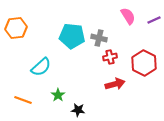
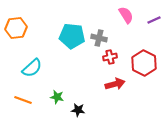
pink semicircle: moved 2 px left, 1 px up
cyan semicircle: moved 9 px left, 1 px down
green star: moved 1 px left, 2 px down; rotated 24 degrees counterclockwise
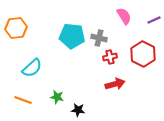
pink semicircle: moved 2 px left, 1 px down
red hexagon: moved 1 px left, 9 px up
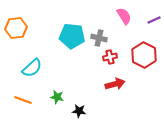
red hexagon: moved 1 px right, 1 px down
black star: moved 1 px right, 1 px down
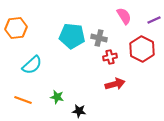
red hexagon: moved 2 px left, 6 px up
cyan semicircle: moved 3 px up
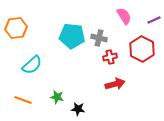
black star: moved 1 px left, 2 px up
